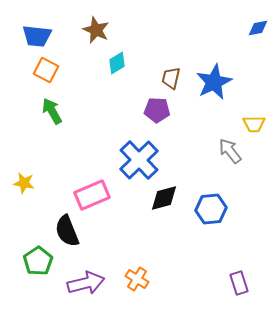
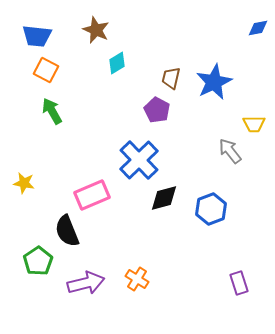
purple pentagon: rotated 25 degrees clockwise
blue hexagon: rotated 16 degrees counterclockwise
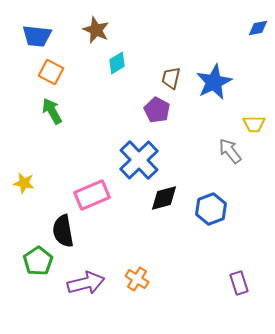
orange square: moved 5 px right, 2 px down
black semicircle: moved 4 px left; rotated 12 degrees clockwise
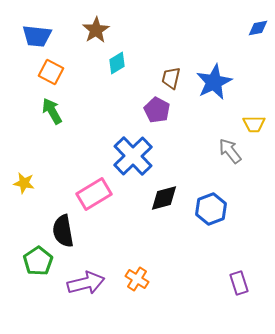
brown star: rotated 16 degrees clockwise
blue cross: moved 6 px left, 4 px up
pink rectangle: moved 2 px right, 1 px up; rotated 8 degrees counterclockwise
